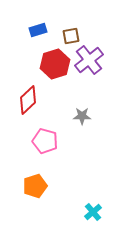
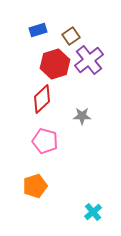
brown square: rotated 24 degrees counterclockwise
red diamond: moved 14 px right, 1 px up
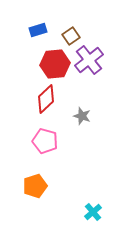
red hexagon: rotated 12 degrees clockwise
red diamond: moved 4 px right
gray star: rotated 18 degrees clockwise
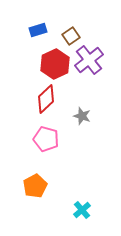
red hexagon: rotated 20 degrees counterclockwise
pink pentagon: moved 1 px right, 2 px up
orange pentagon: rotated 10 degrees counterclockwise
cyan cross: moved 11 px left, 2 px up
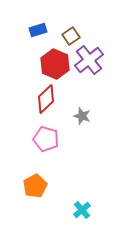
red hexagon: rotated 12 degrees counterclockwise
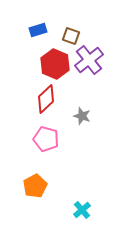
brown square: rotated 36 degrees counterclockwise
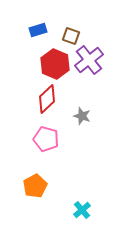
red diamond: moved 1 px right
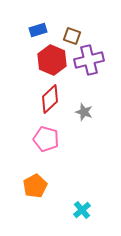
brown square: moved 1 px right
purple cross: rotated 24 degrees clockwise
red hexagon: moved 3 px left, 4 px up
red diamond: moved 3 px right
gray star: moved 2 px right, 4 px up
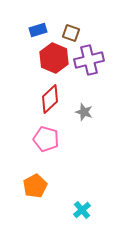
brown square: moved 1 px left, 3 px up
red hexagon: moved 2 px right, 2 px up
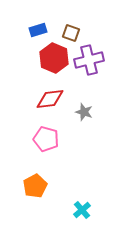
red diamond: rotated 36 degrees clockwise
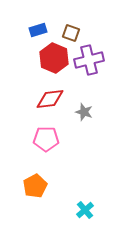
pink pentagon: rotated 15 degrees counterclockwise
cyan cross: moved 3 px right
